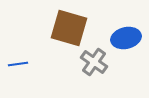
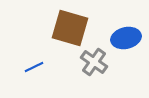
brown square: moved 1 px right
blue line: moved 16 px right, 3 px down; rotated 18 degrees counterclockwise
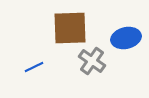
brown square: rotated 18 degrees counterclockwise
gray cross: moved 2 px left, 1 px up
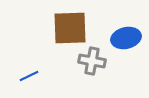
gray cross: rotated 24 degrees counterclockwise
blue line: moved 5 px left, 9 px down
